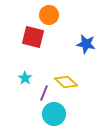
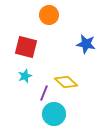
red square: moved 7 px left, 10 px down
cyan star: moved 2 px up; rotated 16 degrees clockwise
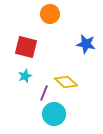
orange circle: moved 1 px right, 1 px up
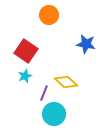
orange circle: moved 1 px left, 1 px down
red square: moved 4 px down; rotated 20 degrees clockwise
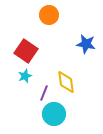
yellow diamond: rotated 40 degrees clockwise
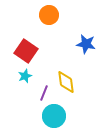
cyan circle: moved 2 px down
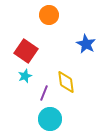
blue star: rotated 18 degrees clockwise
cyan circle: moved 4 px left, 3 px down
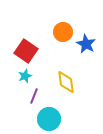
orange circle: moved 14 px right, 17 px down
purple line: moved 10 px left, 3 px down
cyan circle: moved 1 px left
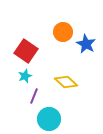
yellow diamond: rotated 40 degrees counterclockwise
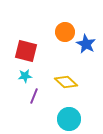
orange circle: moved 2 px right
red square: rotated 20 degrees counterclockwise
cyan star: rotated 16 degrees clockwise
cyan circle: moved 20 px right
